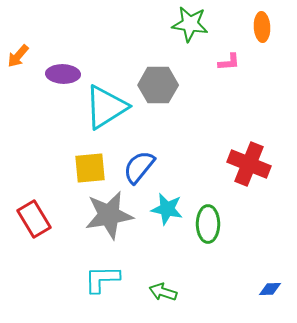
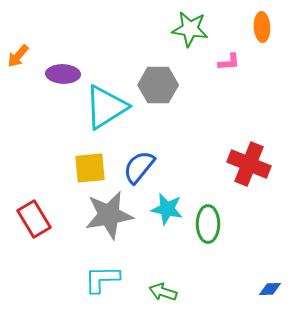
green star: moved 5 px down
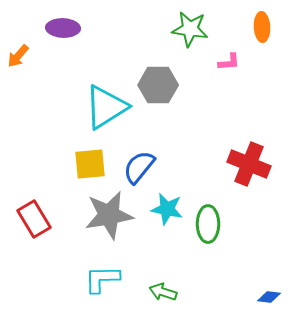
purple ellipse: moved 46 px up
yellow square: moved 4 px up
blue diamond: moved 1 px left, 8 px down; rotated 10 degrees clockwise
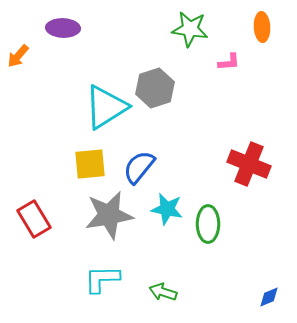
gray hexagon: moved 3 px left, 3 px down; rotated 18 degrees counterclockwise
blue diamond: rotated 30 degrees counterclockwise
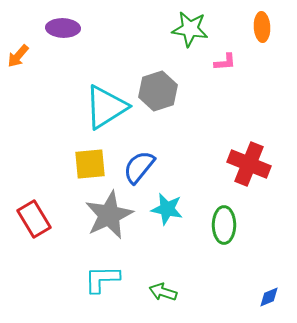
pink L-shape: moved 4 px left
gray hexagon: moved 3 px right, 3 px down
gray star: rotated 15 degrees counterclockwise
green ellipse: moved 16 px right, 1 px down
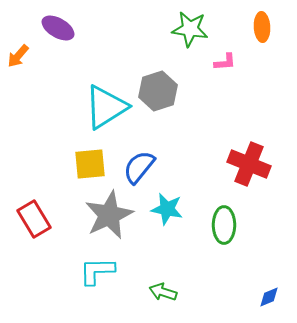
purple ellipse: moved 5 px left; rotated 28 degrees clockwise
cyan L-shape: moved 5 px left, 8 px up
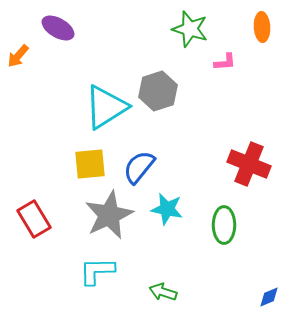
green star: rotated 9 degrees clockwise
